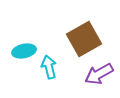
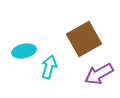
cyan arrow: rotated 30 degrees clockwise
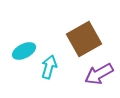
cyan ellipse: rotated 15 degrees counterclockwise
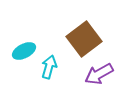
brown square: rotated 8 degrees counterclockwise
